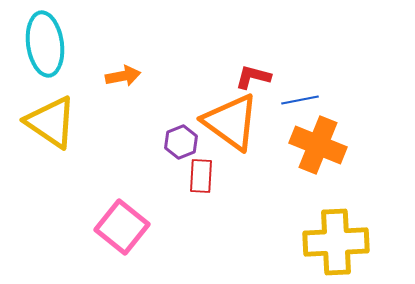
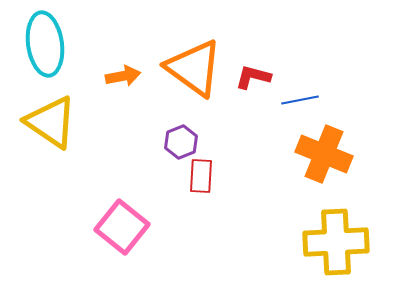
orange triangle: moved 37 px left, 54 px up
orange cross: moved 6 px right, 9 px down
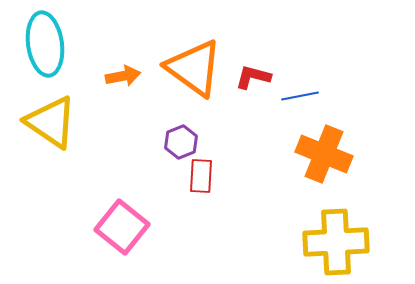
blue line: moved 4 px up
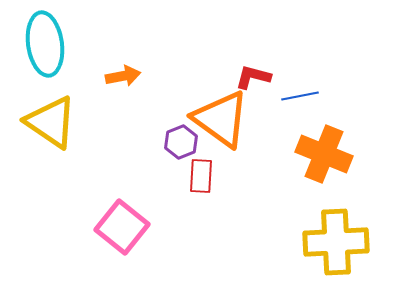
orange triangle: moved 27 px right, 51 px down
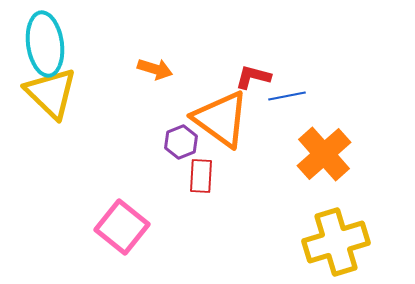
orange arrow: moved 32 px right, 7 px up; rotated 28 degrees clockwise
blue line: moved 13 px left
yellow triangle: moved 29 px up; rotated 10 degrees clockwise
orange cross: rotated 26 degrees clockwise
yellow cross: rotated 14 degrees counterclockwise
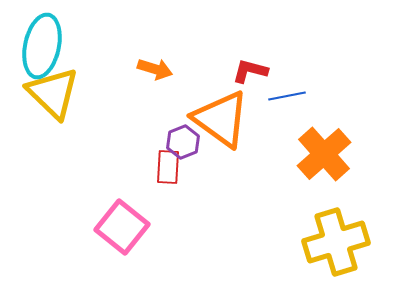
cyan ellipse: moved 3 px left, 2 px down; rotated 20 degrees clockwise
red L-shape: moved 3 px left, 6 px up
yellow triangle: moved 2 px right
purple hexagon: moved 2 px right
red rectangle: moved 33 px left, 9 px up
